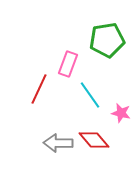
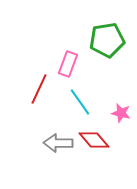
cyan line: moved 10 px left, 7 px down
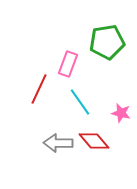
green pentagon: moved 2 px down
red diamond: moved 1 px down
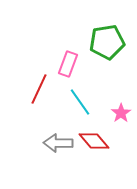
pink star: rotated 24 degrees clockwise
